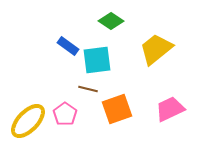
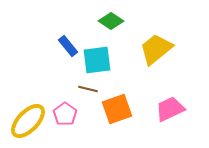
blue rectangle: rotated 15 degrees clockwise
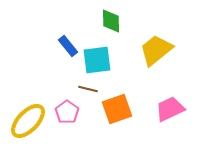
green diamond: rotated 55 degrees clockwise
yellow trapezoid: moved 1 px down
pink pentagon: moved 2 px right, 2 px up
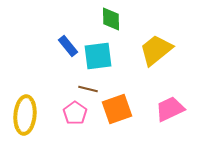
green diamond: moved 2 px up
cyan square: moved 1 px right, 4 px up
pink pentagon: moved 8 px right, 1 px down
yellow ellipse: moved 3 px left, 6 px up; rotated 39 degrees counterclockwise
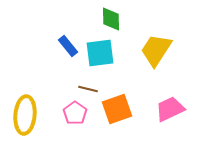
yellow trapezoid: rotated 18 degrees counterclockwise
cyan square: moved 2 px right, 3 px up
